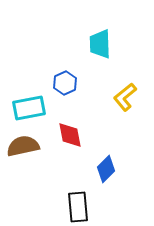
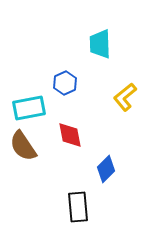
brown semicircle: rotated 112 degrees counterclockwise
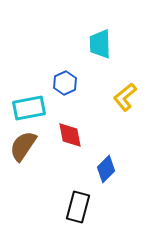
brown semicircle: rotated 68 degrees clockwise
black rectangle: rotated 20 degrees clockwise
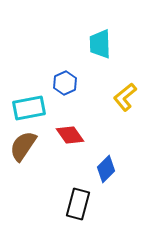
red diamond: rotated 24 degrees counterclockwise
black rectangle: moved 3 px up
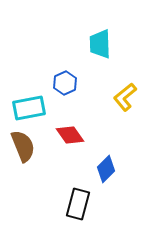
brown semicircle: rotated 124 degrees clockwise
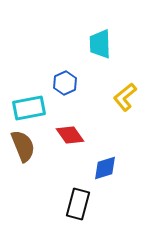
blue diamond: moved 1 px left, 1 px up; rotated 28 degrees clockwise
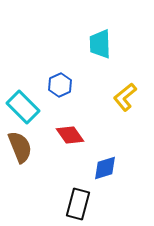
blue hexagon: moved 5 px left, 2 px down
cyan rectangle: moved 6 px left, 1 px up; rotated 56 degrees clockwise
brown semicircle: moved 3 px left, 1 px down
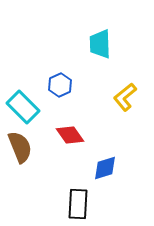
black rectangle: rotated 12 degrees counterclockwise
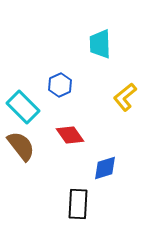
brown semicircle: moved 1 px right, 1 px up; rotated 16 degrees counterclockwise
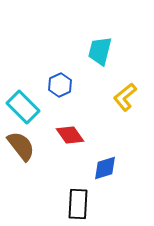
cyan trapezoid: moved 7 px down; rotated 16 degrees clockwise
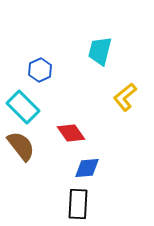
blue hexagon: moved 20 px left, 15 px up
red diamond: moved 1 px right, 2 px up
blue diamond: moved 18 px left; rotated 12 degrees clockwise
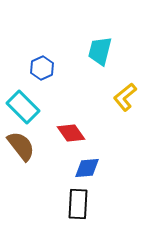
blue hexagon: moved 2 px right, 2 px up
